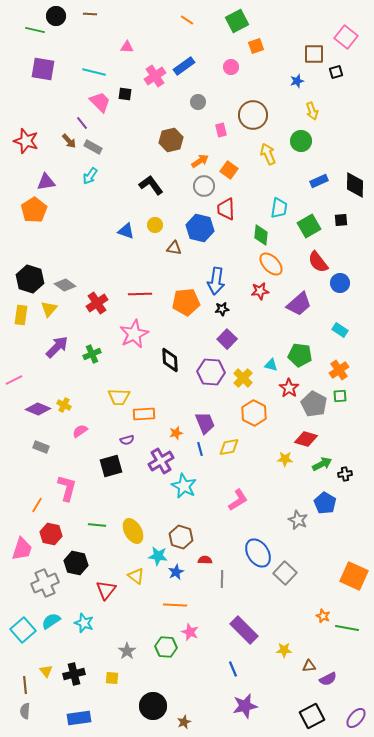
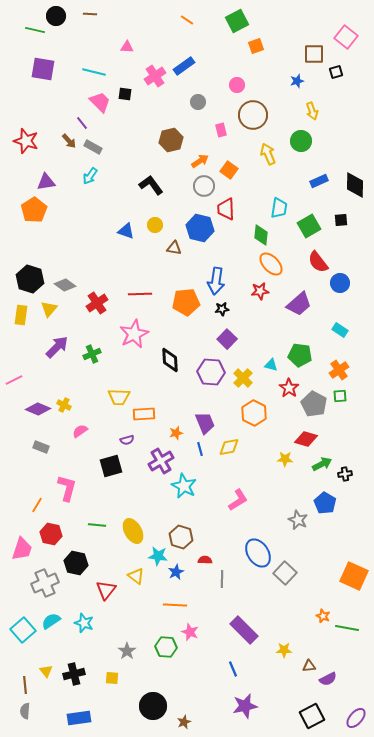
pink circle at (231, 67): moved 6 px right, 18 px down
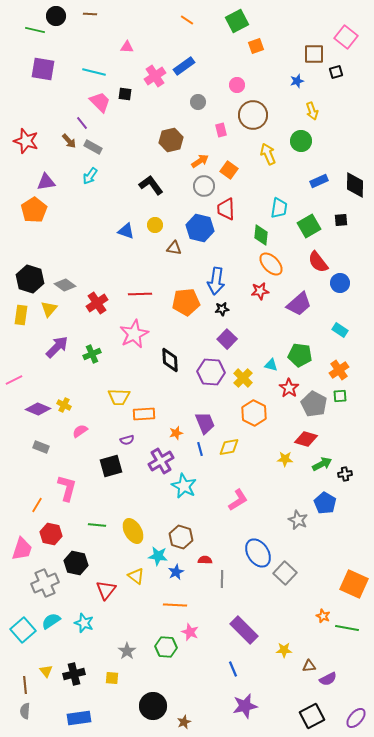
orange square at (354, 576): moved 8 px down
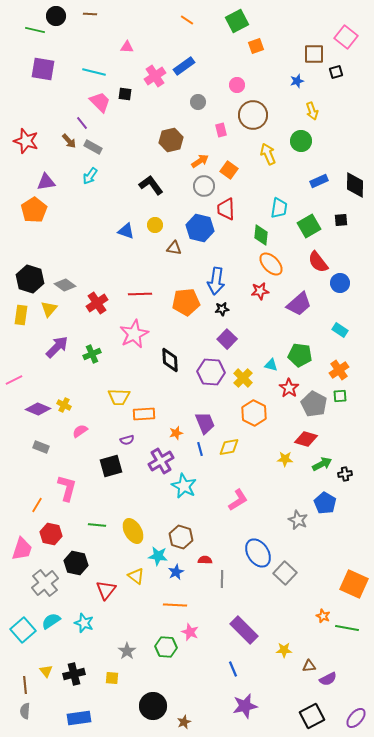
gray cross at (45, 583): rotated 16 degrees counterclockwise
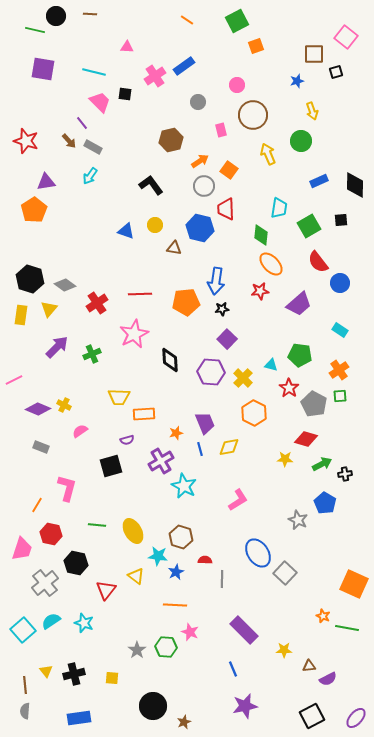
gray star at (127, 651): moved 10 px right, 1 px up
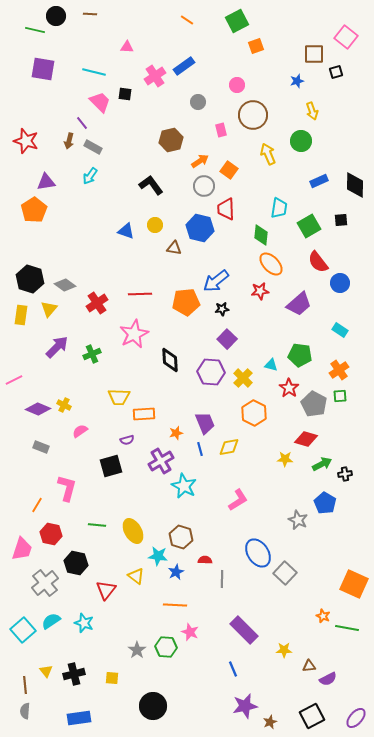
brown arrow at (69, 141): rotated 56 degrees clockwise
blue arrow at (216, 281): rotated 44 degrees clockwise
brown star at (184, 722): moved 86 px right
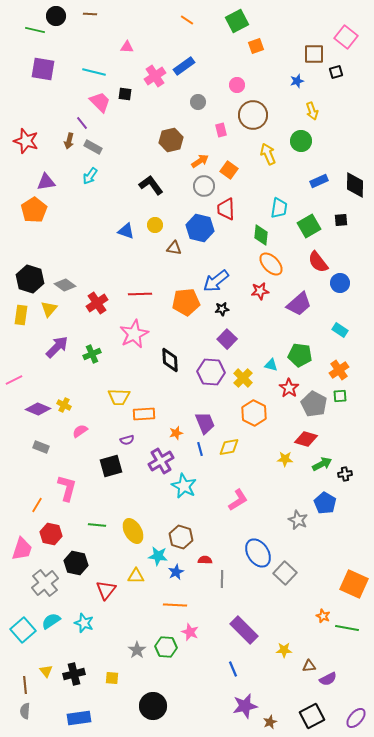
yellow triangle at (136, 576): rotated 36 degrees counterclockwise
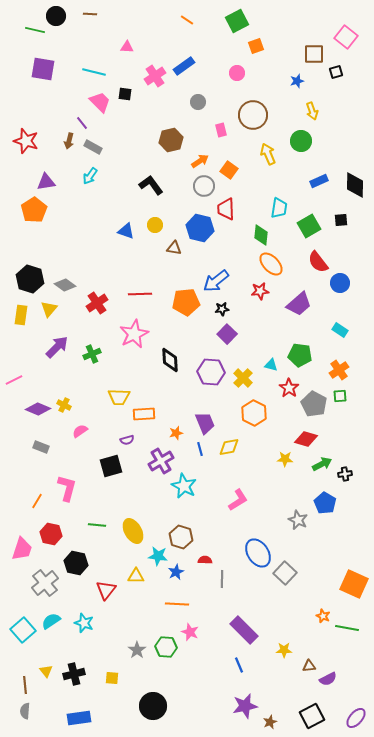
pink circle at (237, 85): moved 12 px up
purple square at (227, 339): moved 5 px up
orange line at (37, 505): moved 4 px up
orange line at (175, 605): moved 2 px right, 1 px up
blue line at (233, 669): moved 6 px right, 4 px up
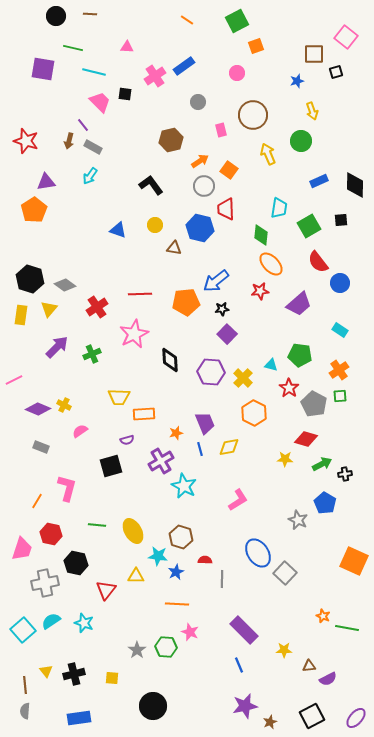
green line at (35, 30): moved 38 px right, 18 px down
purple line at (82, 123): moved 1 px right, 2 px down
blue triangle at (126, 231): moved 8 px left, 1 px up
red cross at (97, 303): moved 4 px down
gray cross at (45, 583): rotated 28 degrees clockwise
orange square at (354, 584): moved 23 px up
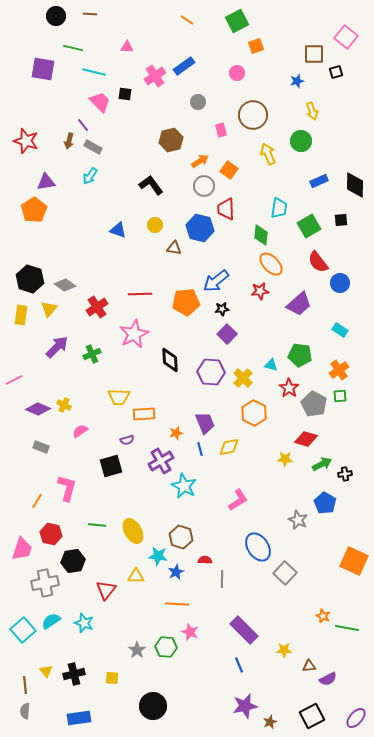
blue ellipse at (258, 553): moved 6 px up
black hexagon at (76, 563): moved 3 px left, 2 px up; rotated 20 degrees counterclockwise
